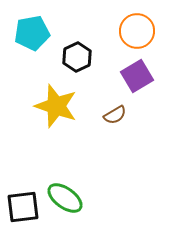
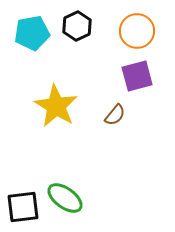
black hexagon: moved 31 px up
purple square: rotated 16 degrees clockwise
yellow star: rotated 12 degrees clockwise
brown semicircle: rotated 20 degrees counterclockwise
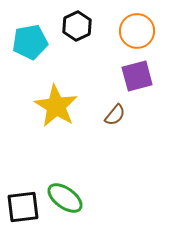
cyan pentagon: moved 2 px left, 9 px down
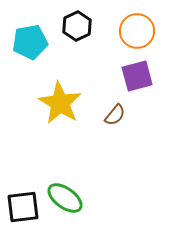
yellow star: moved 4 px right, 3 px up
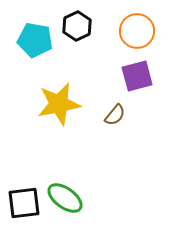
cyan pentagon: moved 5 px right, 2 px up; rotated 20 degrees clockwise
yellow star: moved 1 px left, 1 px down; rotated 30 degrees clockwise
black square: moved 1 px right, 4 px up
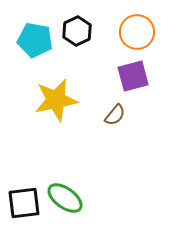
black hexagon: moved 5 px down
orange circle: moved 1 px down
purple square: moved 4 px left
yellow star: moved 3 px left, 4 px up
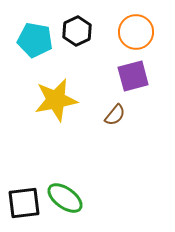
orange circle: moved 1 px left
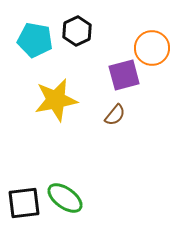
orange circle: moved 16 px right, 16 px down
purple square: moved 9 px left, 1 px up
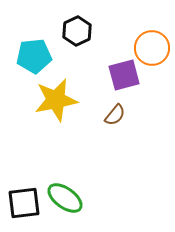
cyan pentagon: moved 1 px left, 16 px down; rotated 16 degrees counterclockwise
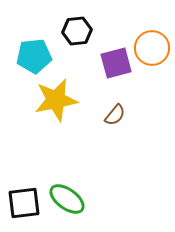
black hexagon: rotated 20 degrees clockwise
purple square: moved 8 px left, 12 px up
green ellipse: moved 2 px right, 1 px down
